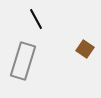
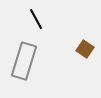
gray rectangle: moved 1 px right
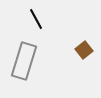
brown square: moved 1 px left, 1 px down; rotated 18 degrees clockwise
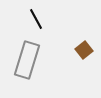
gray rectangle: moved 3 px right, 1 px up
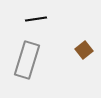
black line: rotated 70 degrees counterclockwise
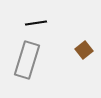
black line: moved 4 px down
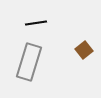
gray rectangle: moved 2 px right, 2 px down
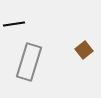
black line: moved 22 px left, 1 px down
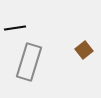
black line: moved 1 px right, 4 px down
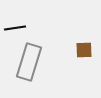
brown square: rotated 36 degrees clockwise
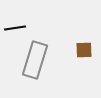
gray rectangle: moved 6 px right, 2 px up
